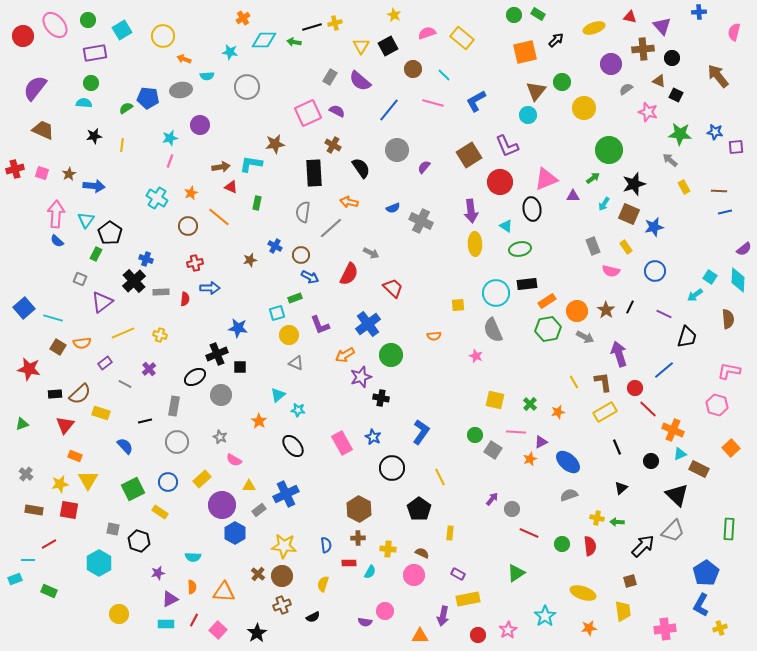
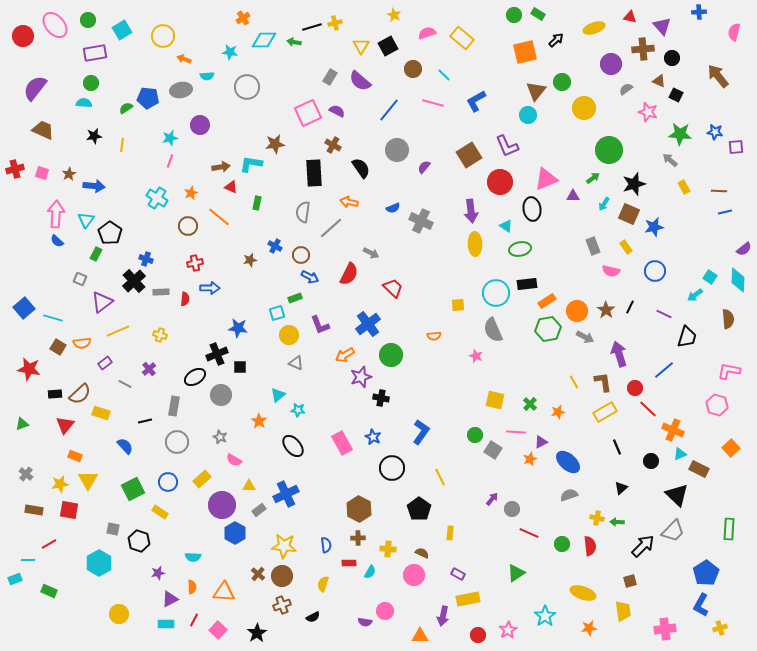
yellow line at (123, 333): moved 5 px left, 2 px up
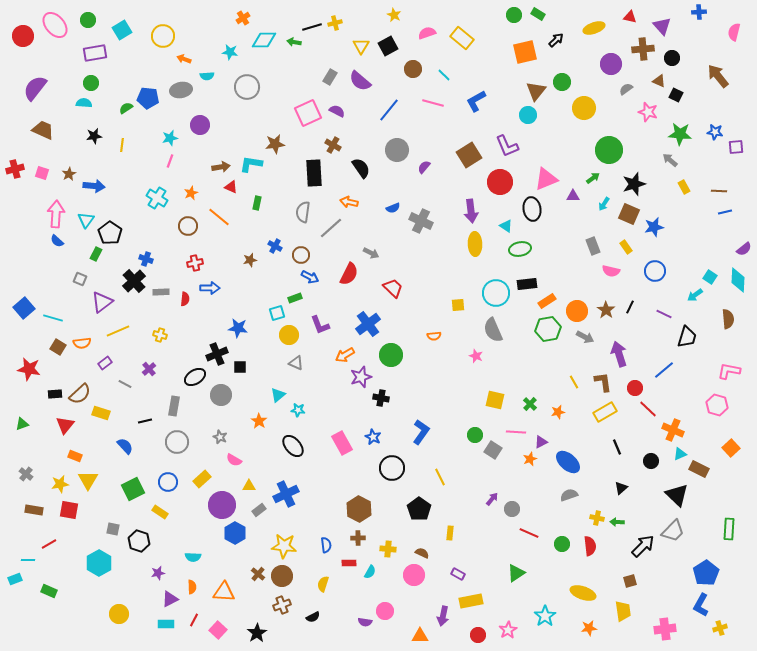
yellow rectangle at (468, 599): moved 3 px right, 2 px down
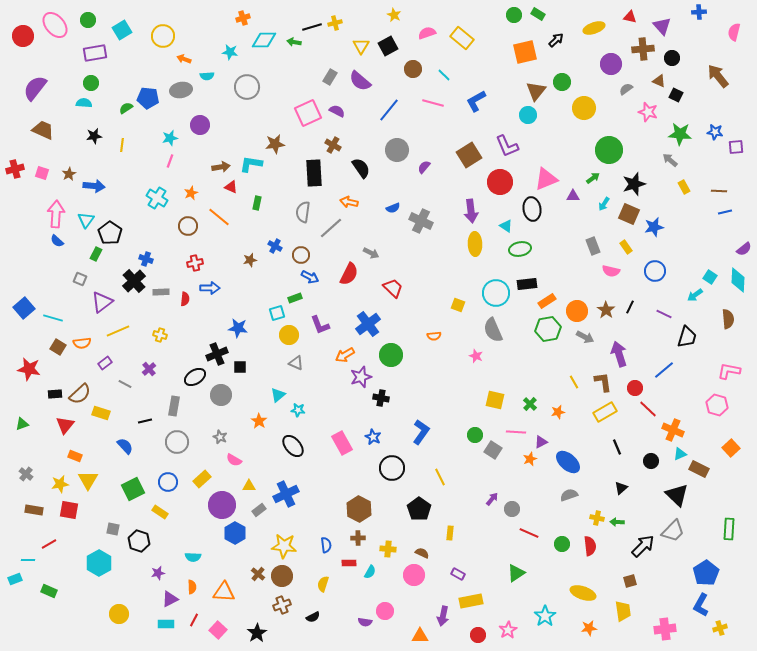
orange cross at (243, 18): rotated 16 degrees clockwise
yellow square at (458, 305): rotated 24 degrees clockwise
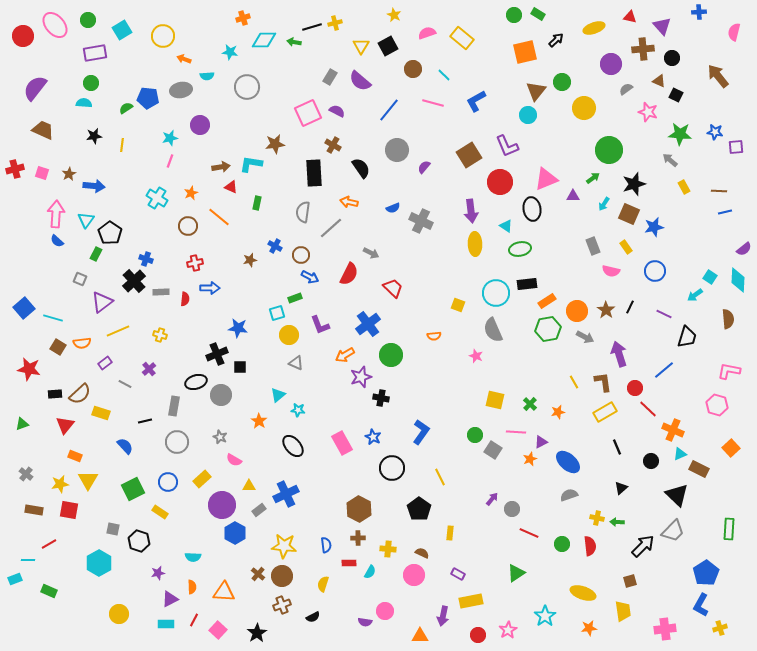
black ellipse at (195, 377): moved 1 px right, 5 px down; rotated 15 degrees clockwise
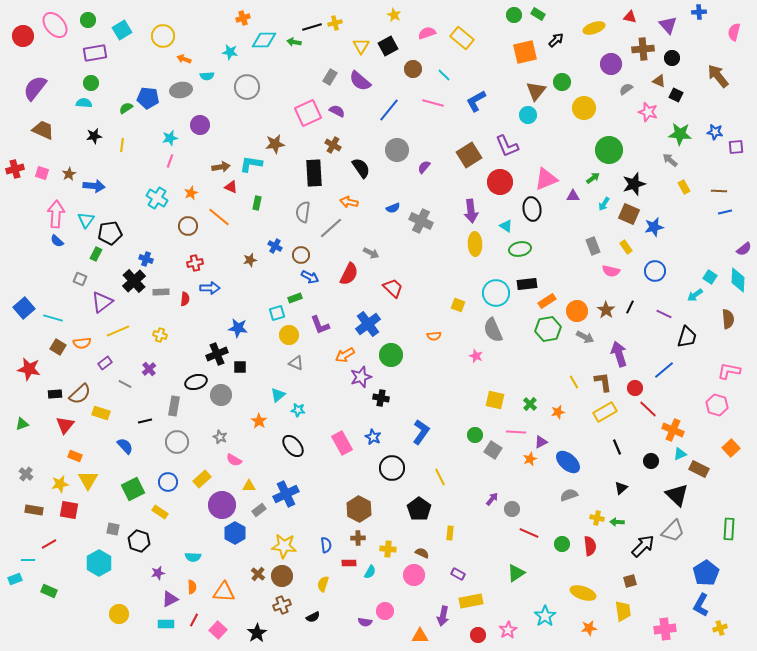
purple triangle at (662, 26): moved 6 px right, 1 px up
black pentagon at (110, 233): rotated 30 degrees clockwise
